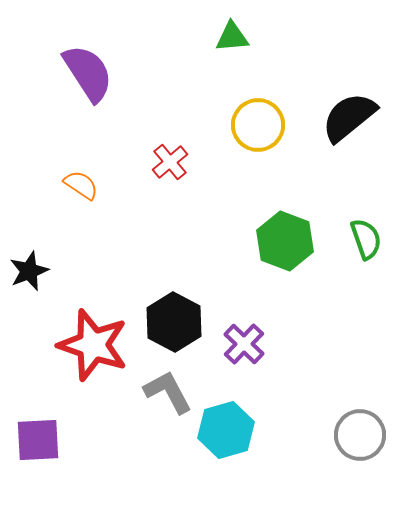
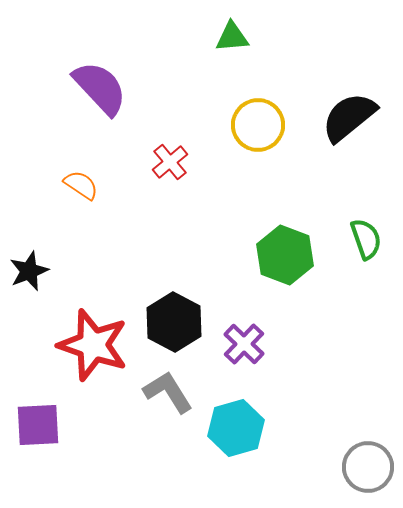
purple semicircle: moved 12 px right, 15 px down; rotated 10 degrees counterclockwise
green hexagon: moved 14 px down
gray L-shape: rotated 4 degrees counterclockwise
cyan hexagon: moved 10 px right, 2 px up
gray circle: moved 8 px right, 32 px down
purple square: moved 15 px up
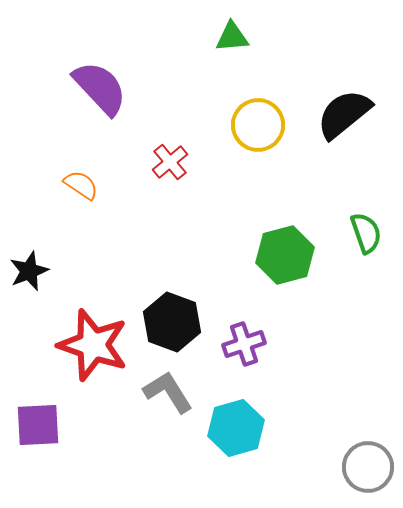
black semicircle: moved 5 px left, 3 px up
green semicircle: moved 6 px up
green hexagon: rotated 24 degrees clockwise
black hexagon: moved 2 px left; rotated 8 degrees counterclockwise
purple cross: rotated 27 degrees clockwise
